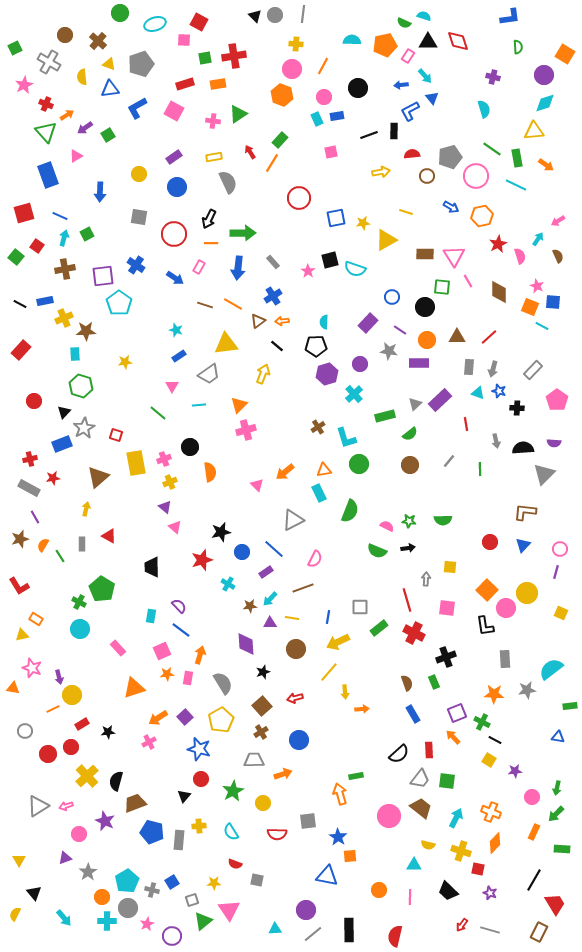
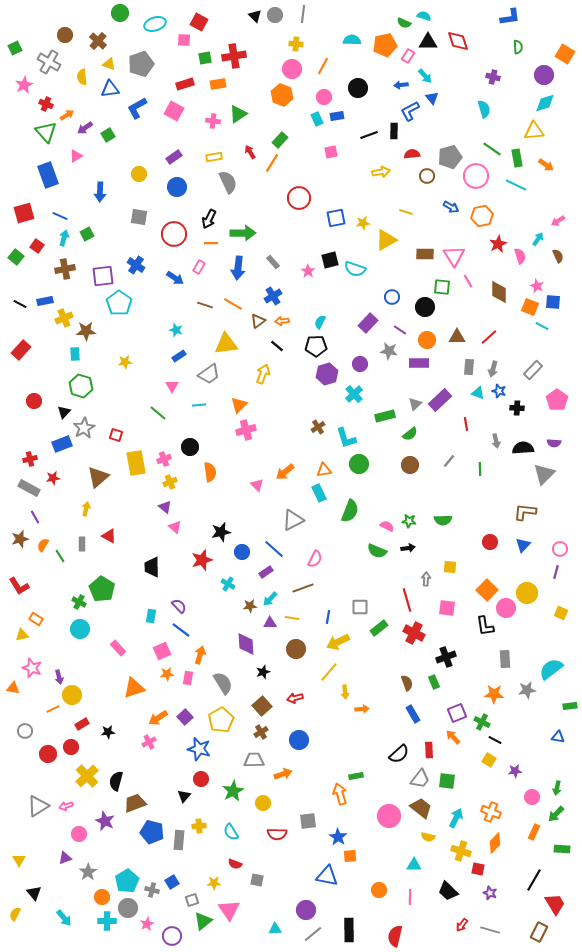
cyan semicircle at (324, 322): moved 4 px left; rotated 24 degrees clockwise
yellow semicircle at (428, 845): moved 8 px up
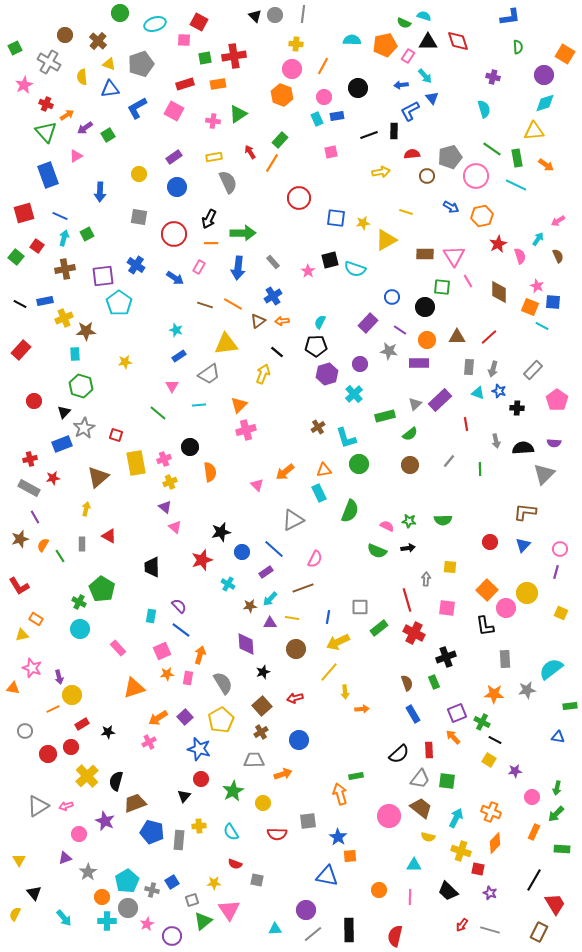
blue square at (336, 218): rotated 18 degrees clockwise
black line at (277, 346): moved 6 px down
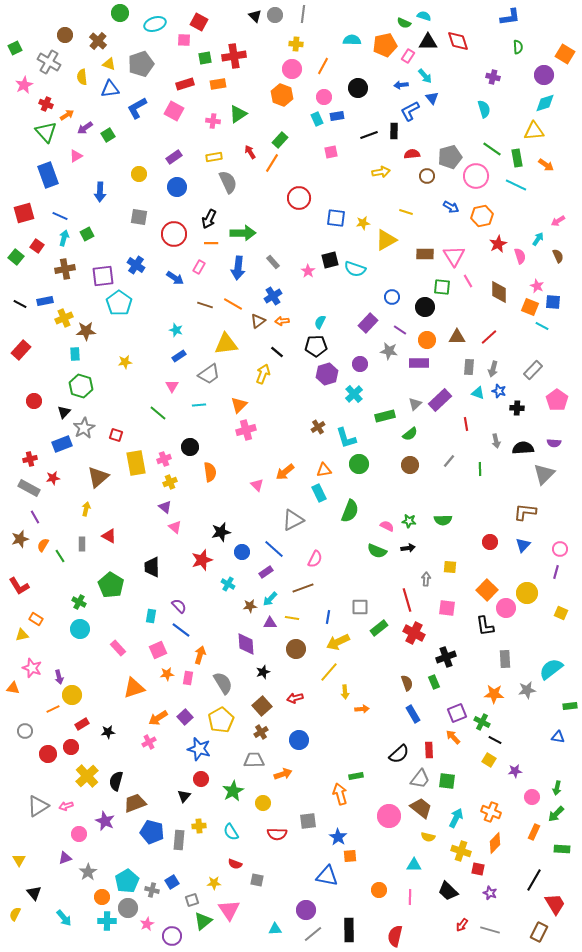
green pentagon at (102, 589): moved 9 px right, 4 px up
pink square at (162, 651): moved 4 px left, 1 px up
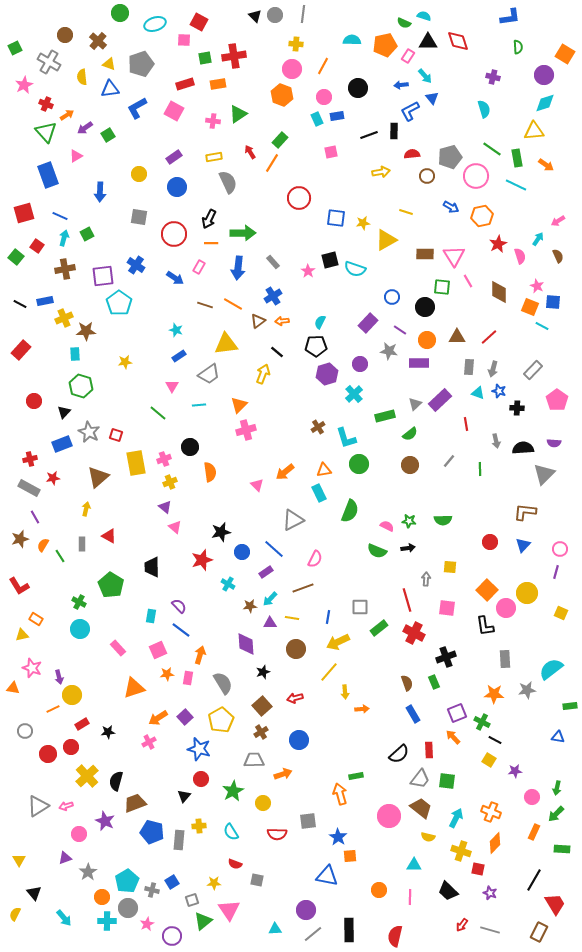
gray star at (84, 428): moved 5 px right, 4 px down; rotated 15 degrees counterclockwise
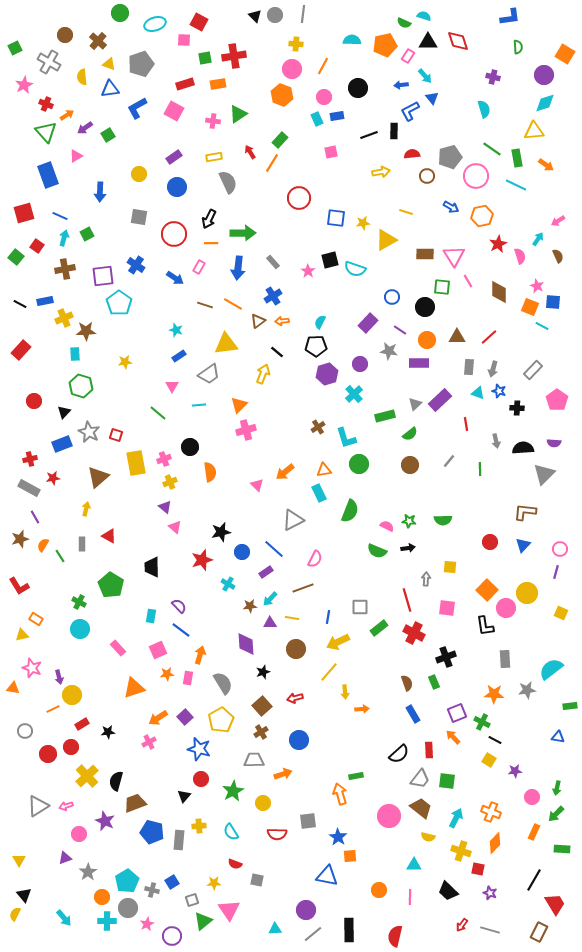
black triangle at (34, 893): moved 10 px left, 2 px down
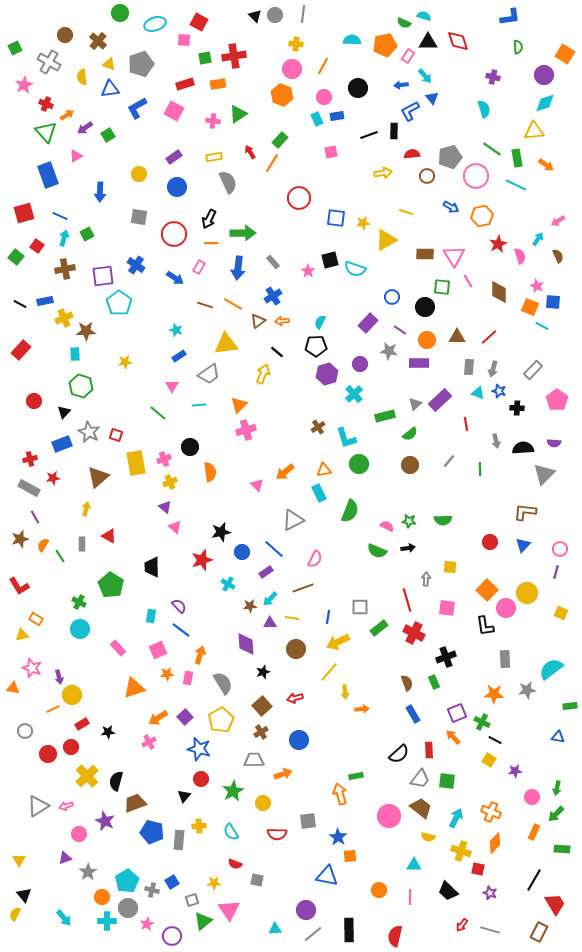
yellow arrow at (381, 172): moved 2 px right, 1 px down
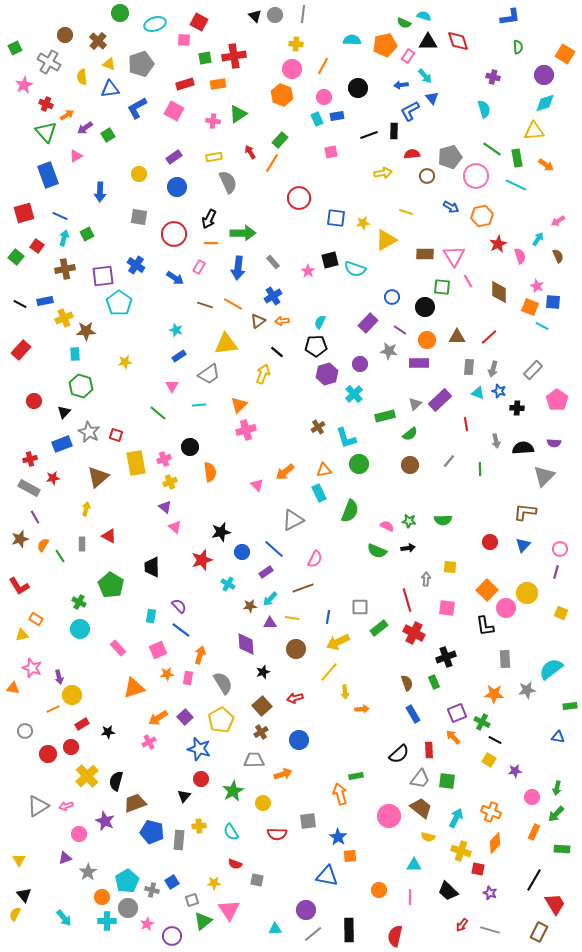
gray triangle at (544, 474): moved 2 px down
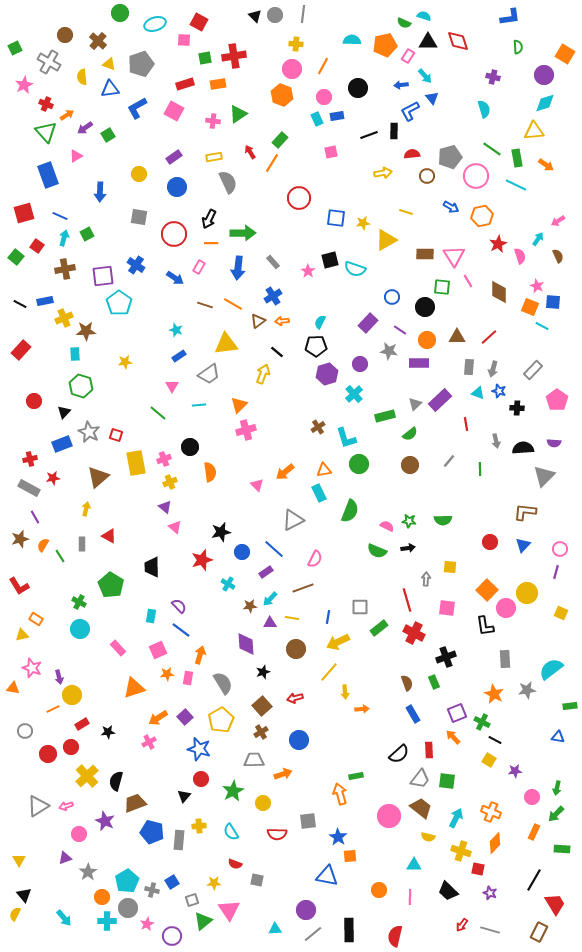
orange star at (494, 694): rotated 24 degrees clockwise
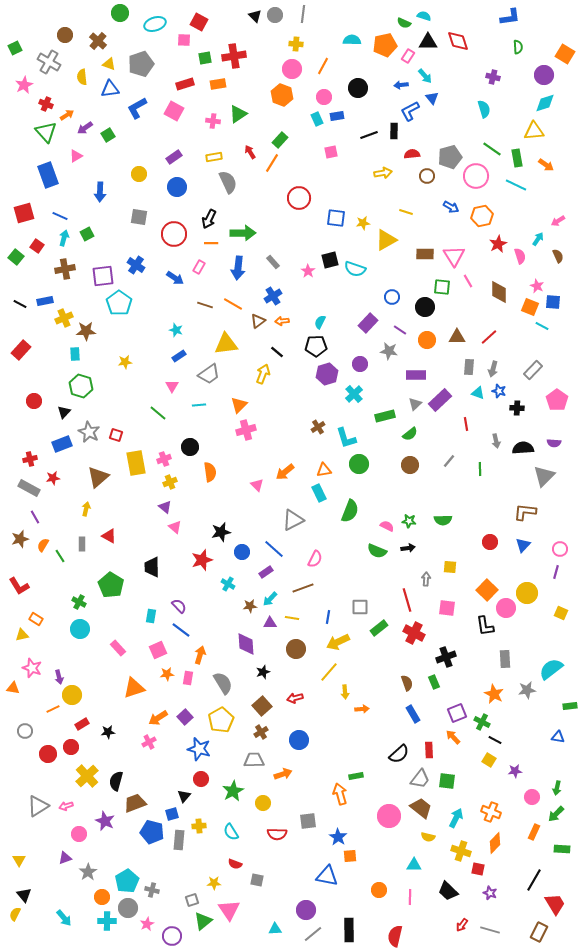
purple rectangle at (419, 363): moved 3 px left, 12 px down
blue square at (172, 882): moved 68 px up; rotated 16 degrees clockwise
